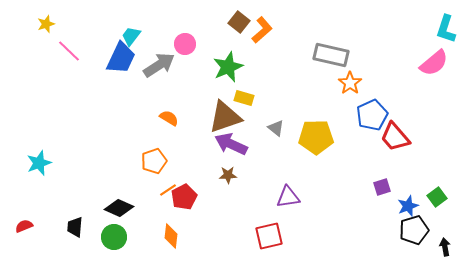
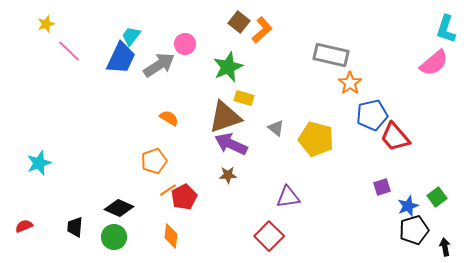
blue pentagon: rotated 12 degrees clockwise
yellow pentagon: moved 2 px down; rotated 16 degrees clockwise
red square: rotated 32 degrees counterclockwise
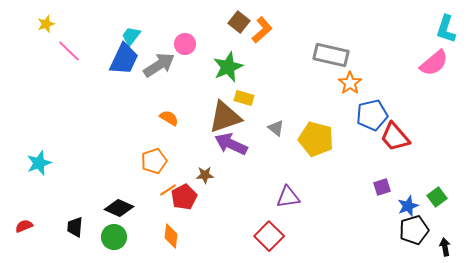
blue trapezoid: moved 3 px right, 1 px down
brown star: moved 23 px left
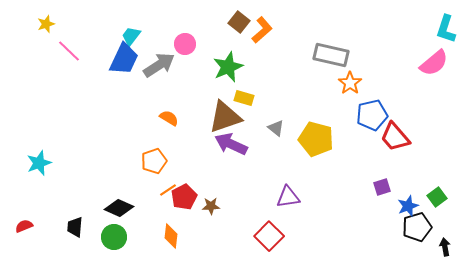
brown star: moved 6 px right, 31 px down
black pentagon: moved 3 px right, 3 px up
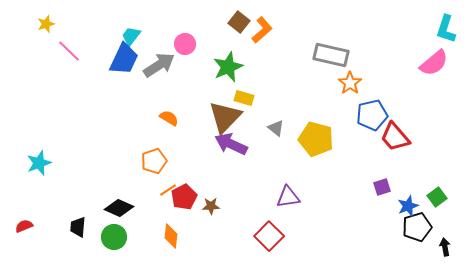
brown triangle: rotated 27 degrees counterclockwise
black trapezoid: moved 3 px right
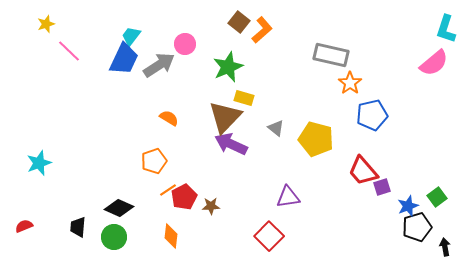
red trapezoid: moved 32 px left, 34 px down
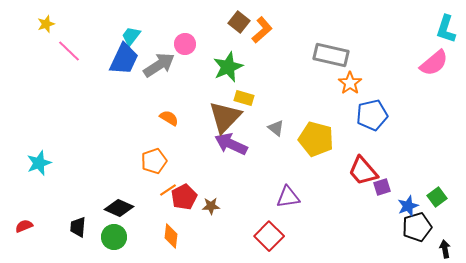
black arrow: moved 2 px down
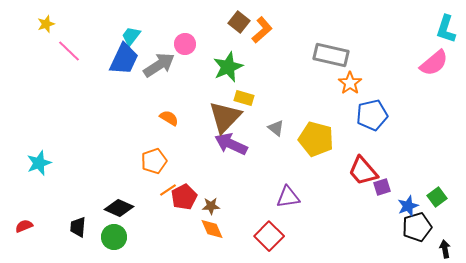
orange diamond: moved 41 px right, 7 px up; rotated 30 degrees counterclockwise
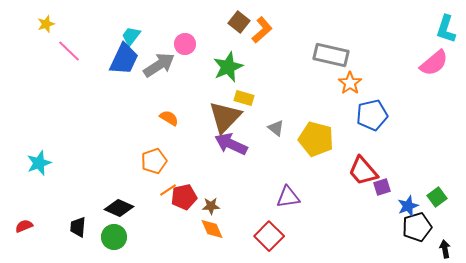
red pentagon: rotated 15 degrees clockwise
